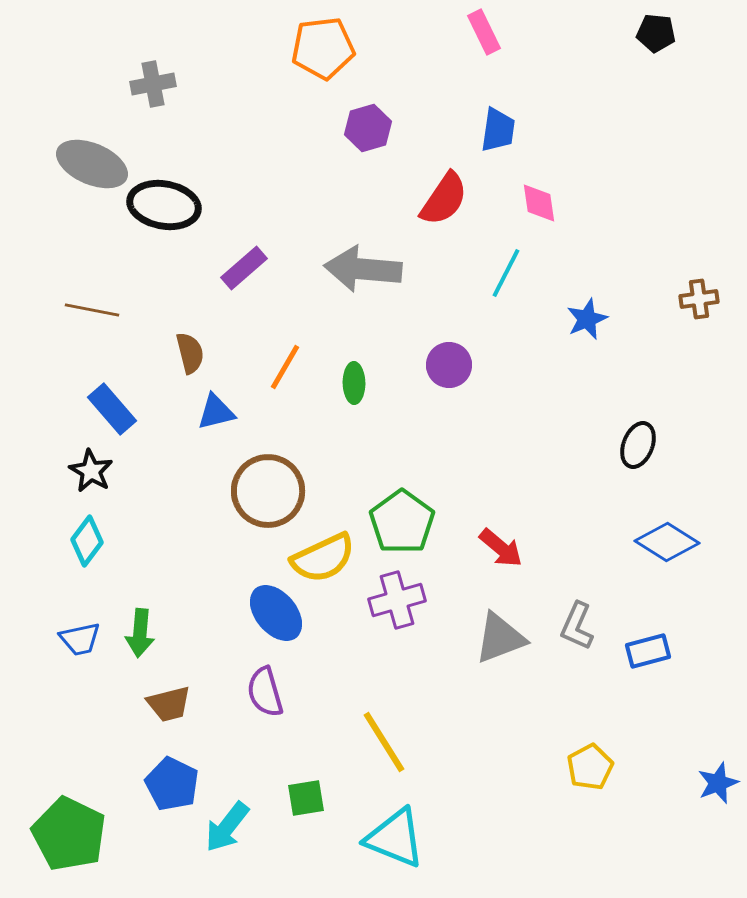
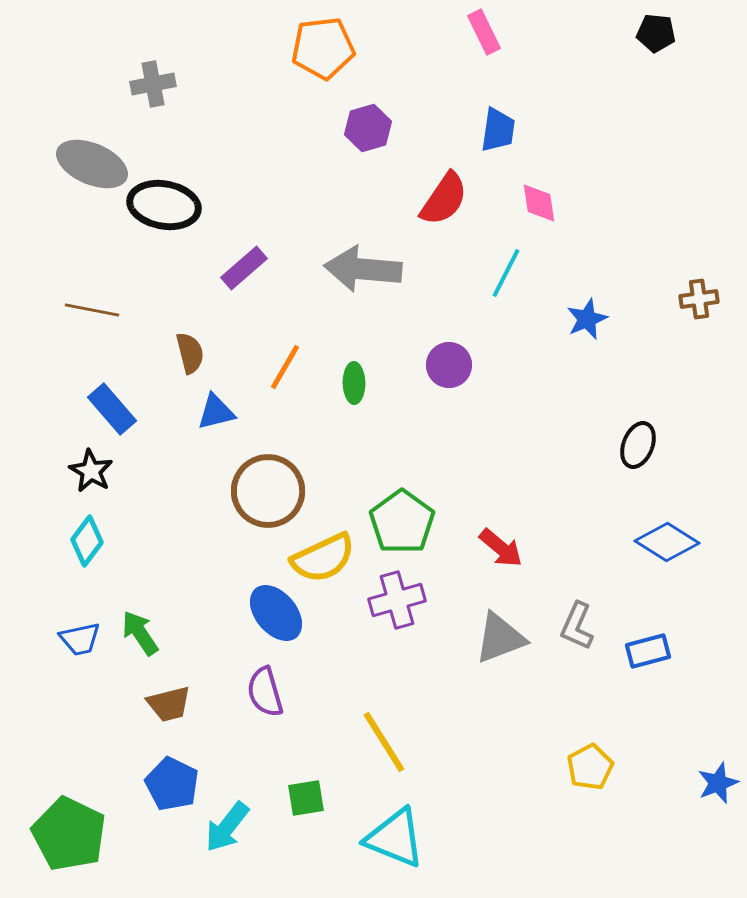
green arrow at (140, 633): rotated 141 degrees clockwise
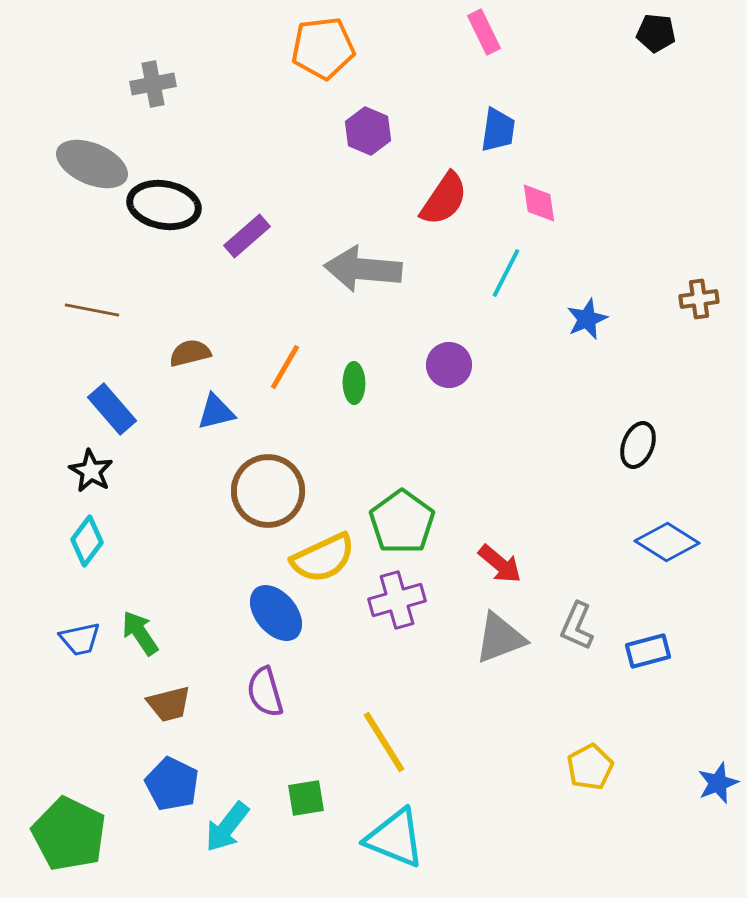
purple hexagon at (368, 128): moved 3 px down; rotated 21 degrees counterclockwise
purple rectangle at (244, 268): moved 3 px right, 32 px up
brown semicircle at (190, 353): rotated 90 degrees counterclockwise
red arrow at (501, 548): moved 1 px left, 16 px down
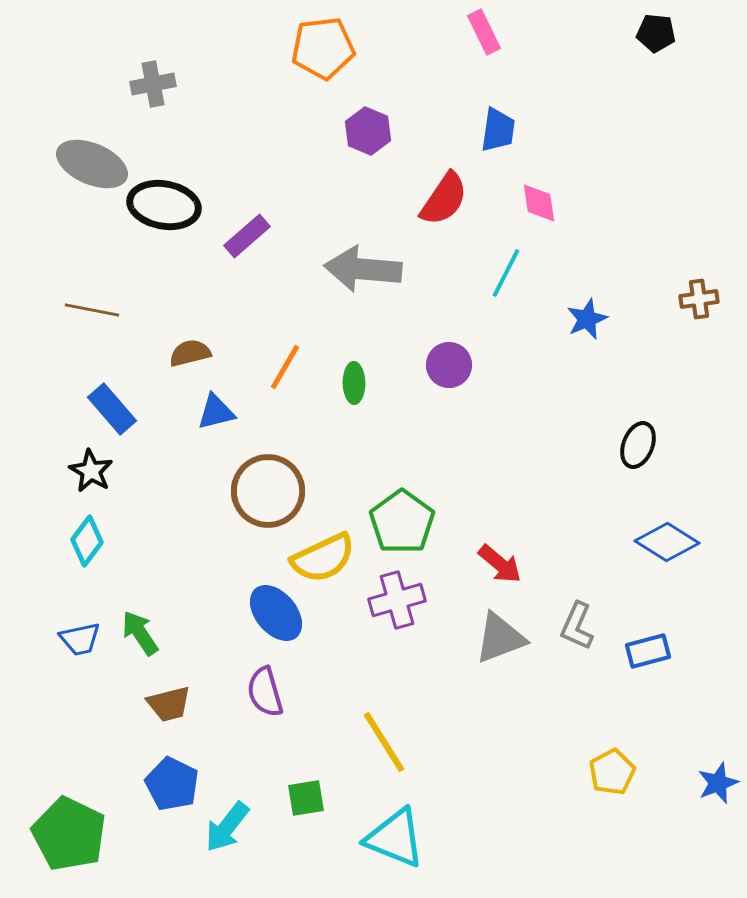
yellow pentagon at (590, 767): moved 22 px right, 5 px down
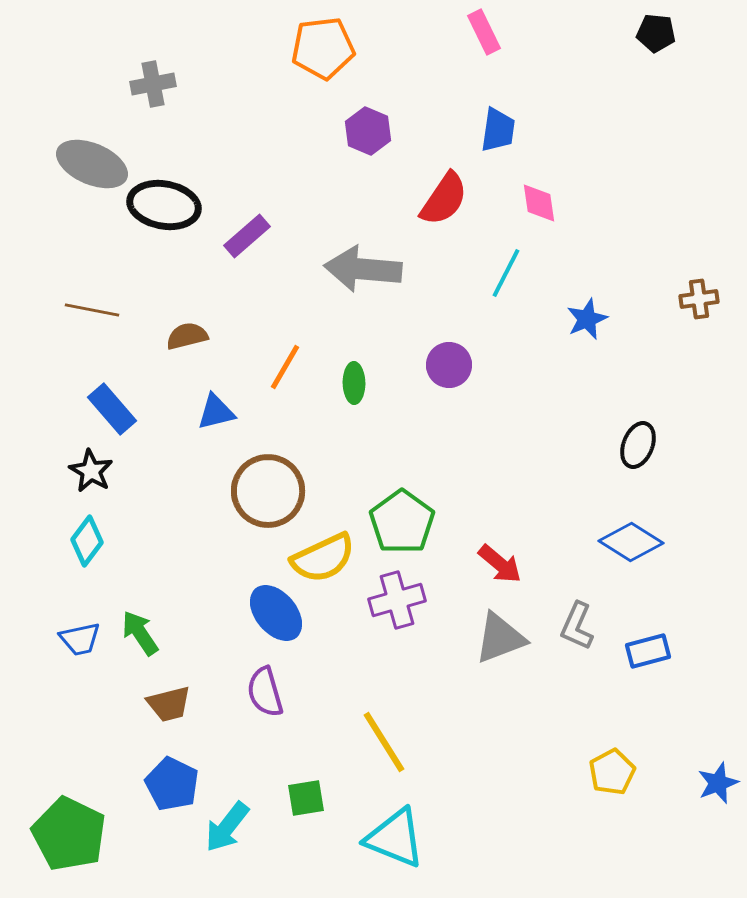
brown semicircle at (190, 353): moved 3 px left, 17 px up
blue diamond at (667, 542): moved 36 px left
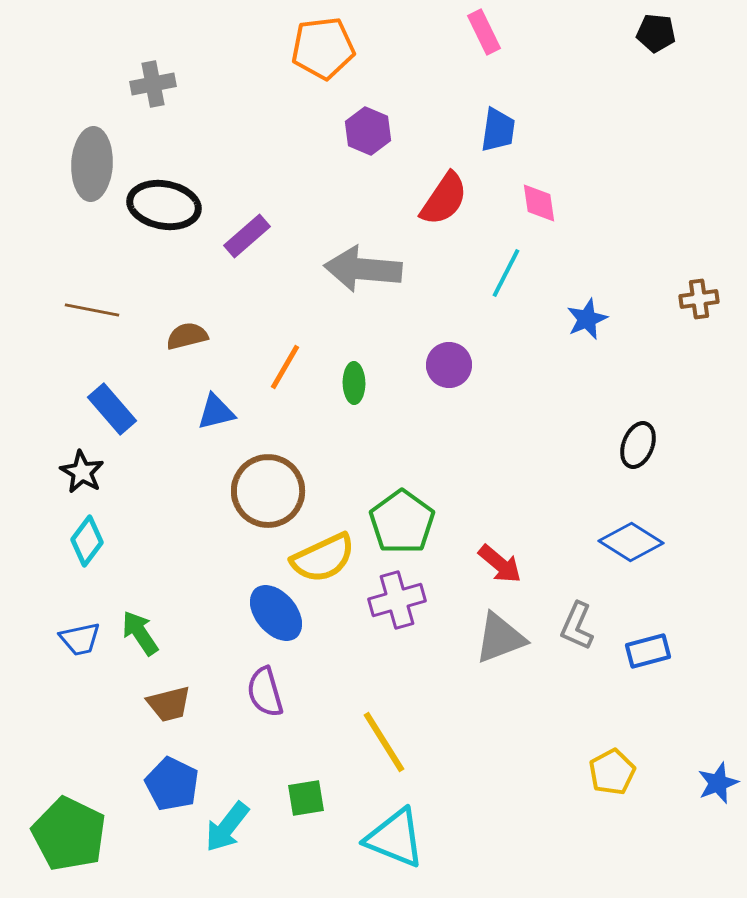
gray ellipse at (92, 164): rotated 70 degrees clockwise
black star at (91, 471): moved 9 px left, 1 px down
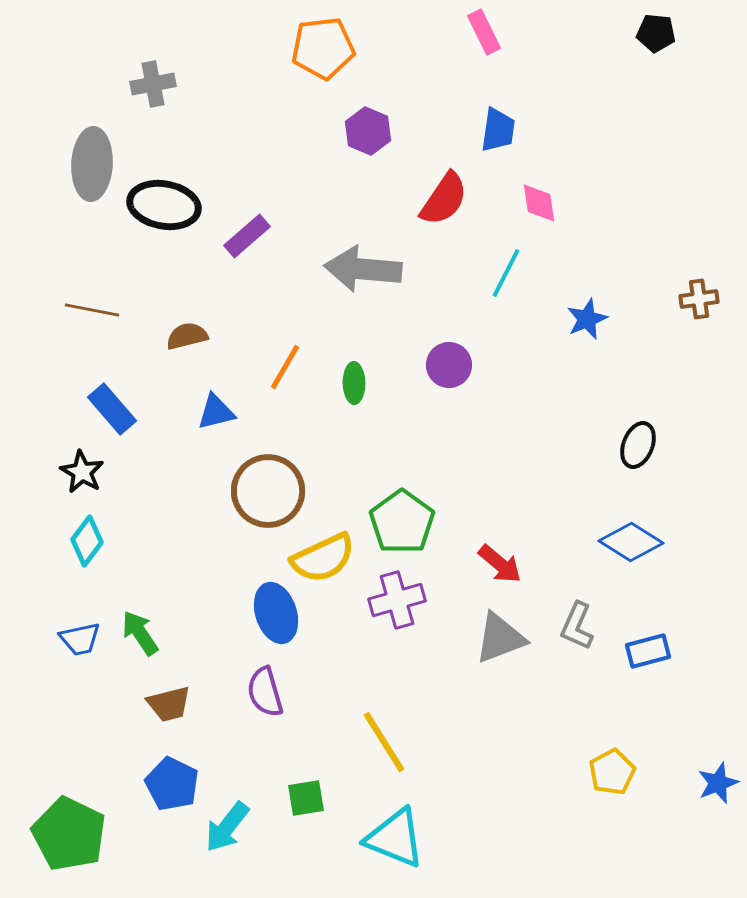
blue ellipse at (276, 613): rotated 22 degrees clockwise
